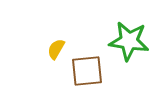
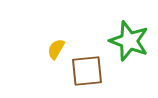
green star: rotated 12 degrees clockwise
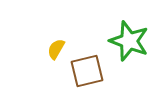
brown square: rotated 8 degrees counterclockwise
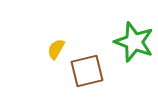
green star: moved 5 px right, 1 px down
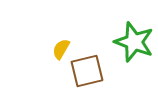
yellow semicircle: moved 5 px right
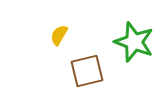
yellow semicircle: moved 2 px left, 14 px up
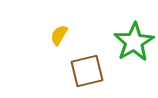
green star: rotated 21 degrees clockwise
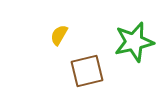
green star: rotated 18 degrees clockwise
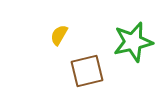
green star: moved 1 px left
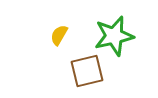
green star: moved 19 px left, 6 px up
